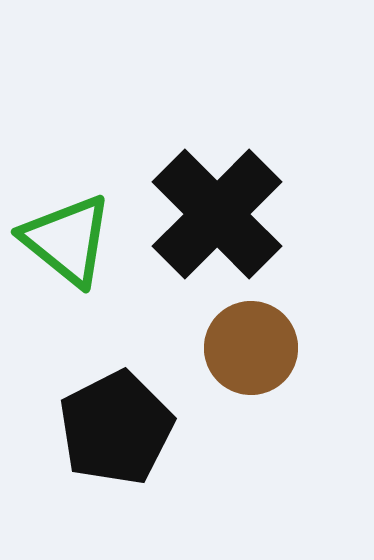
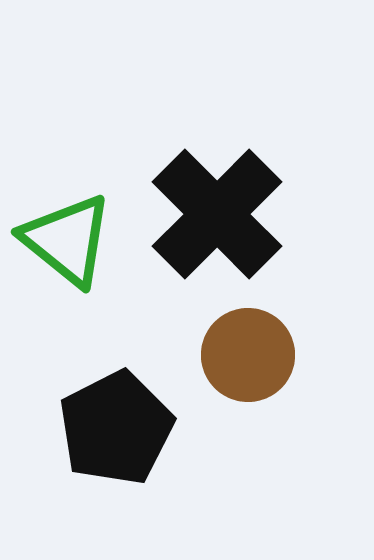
brown circle: moved 3 px left, 7 px down
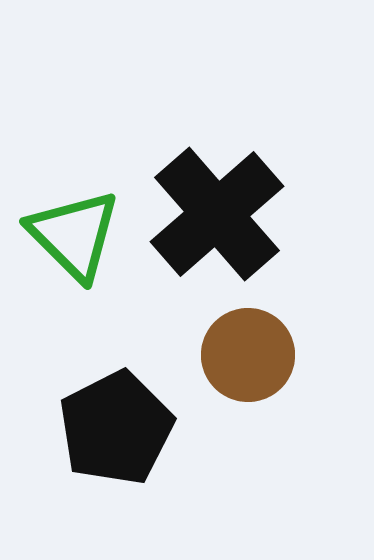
black cross: rotated 4 degrees clockwise
green triangle: moved 7 px right, 5 px up; rotated 6 degrees clockwise
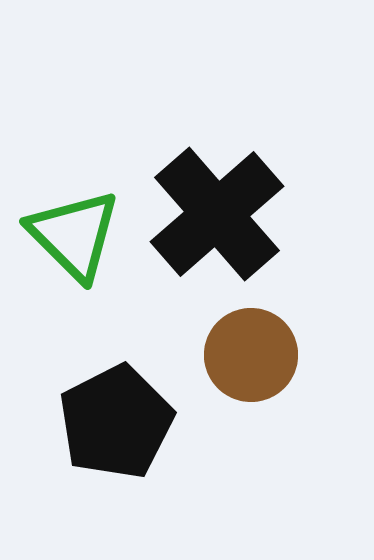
brown circle: moved 3 px right
black pentagon: moved 6 px up
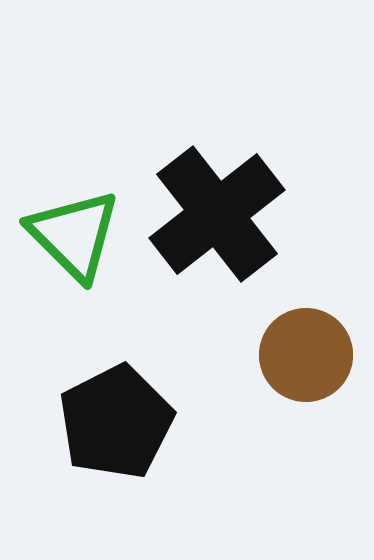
black cross: rotated 3 degrees clockwise
brown circle: moved 55 px right
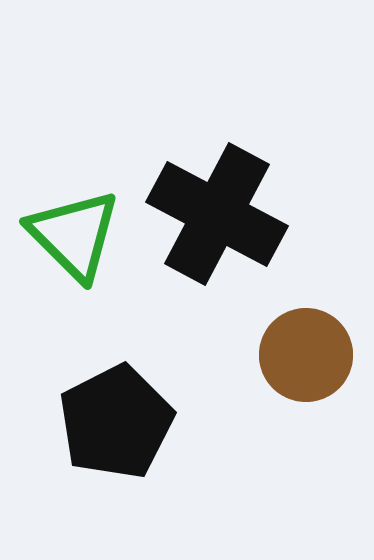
black cross: rotated 24 degrees counterclockwise
